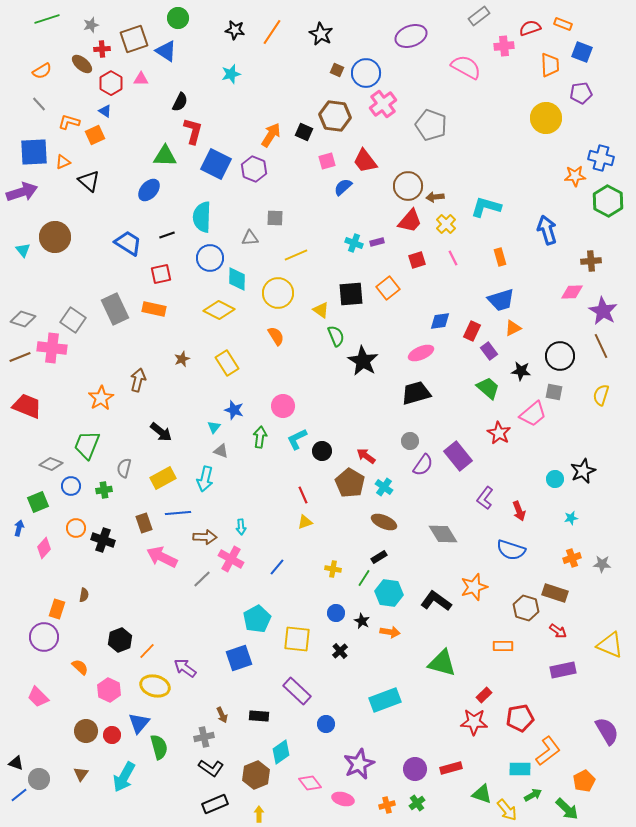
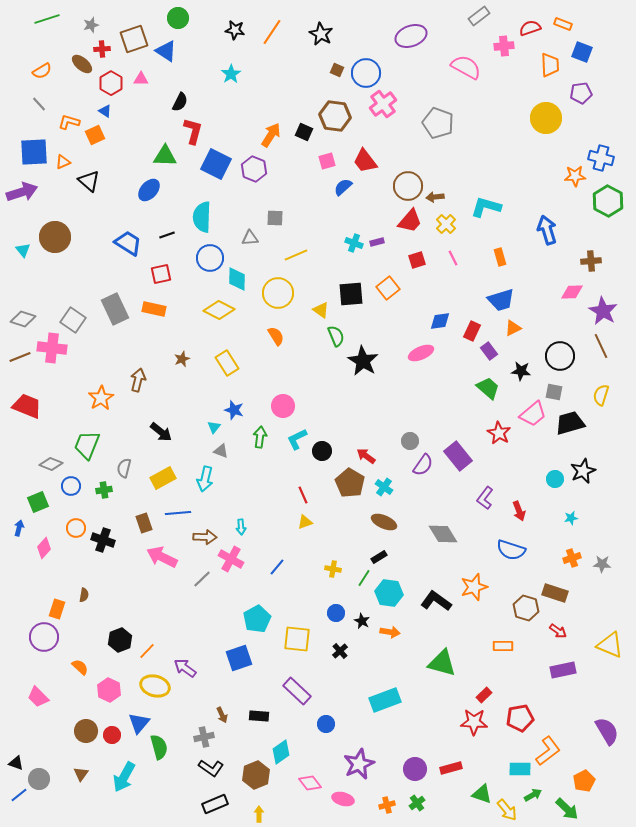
cyan star at (231, 74): rotated 18 degrees counterclockwise
gray pentagon at (431, 125): moved 7 px right, 2 px up
black trapezoid at (416, 393): moved 154 px right, 30 px down
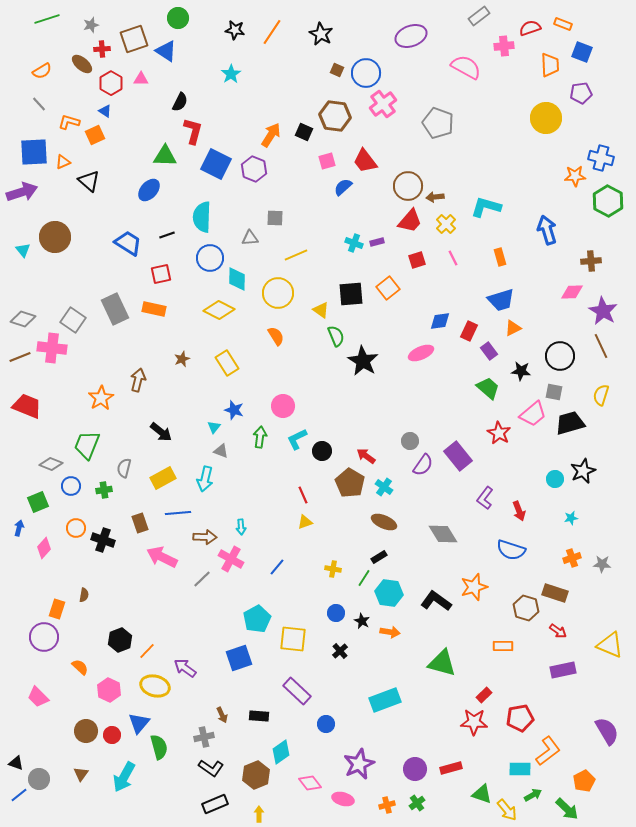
red rectangle at (472, 331): moved 3 px left
brown rectangle at (144, 523): moved 4 px left
yellow square at (297, 639): moved 4 px left
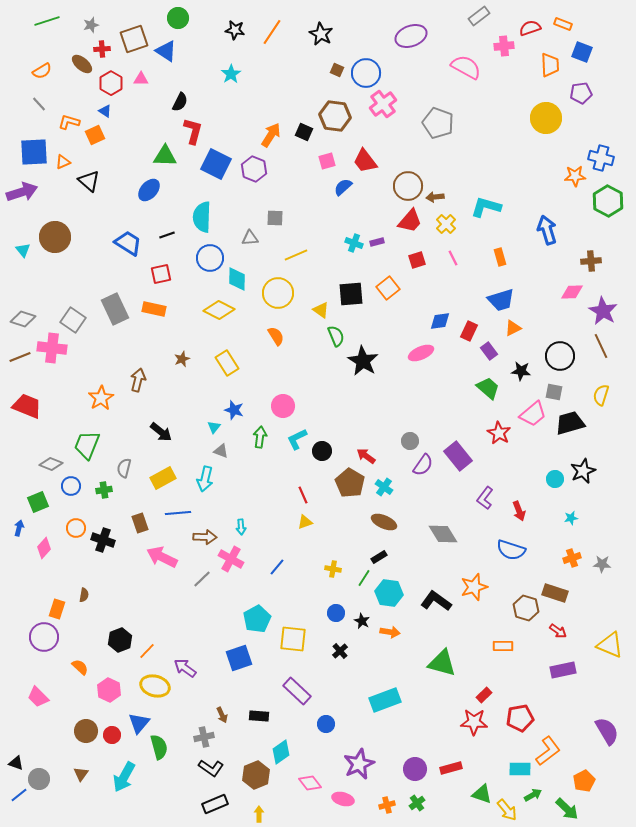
green line at (47, 19): moved 2 px down
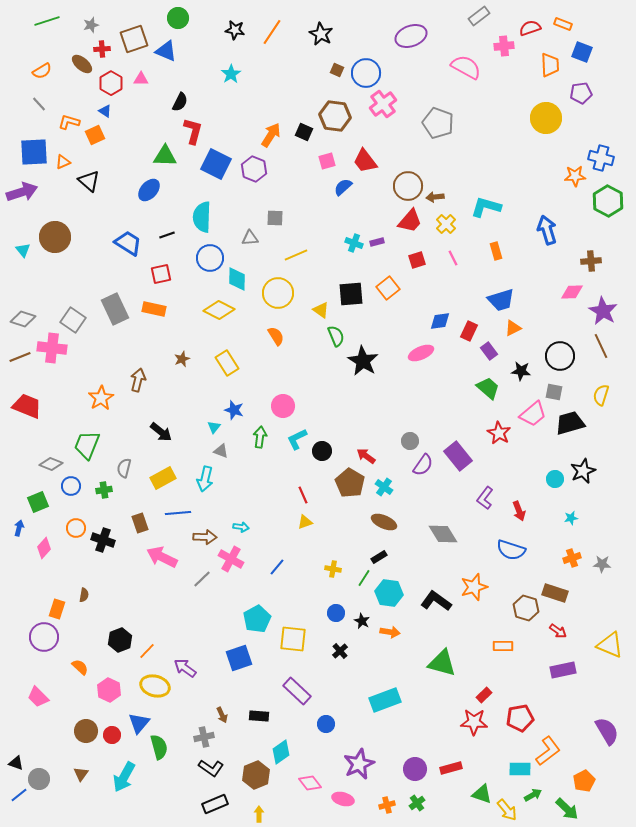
blue triangle at (166, 51): rotated 10 degrees counterclockwise
orange rectangle at (500, 257): moved 4 px left, 6 px up
cyan arrow at (241, 527): rotated 77 degrees counterclockwise
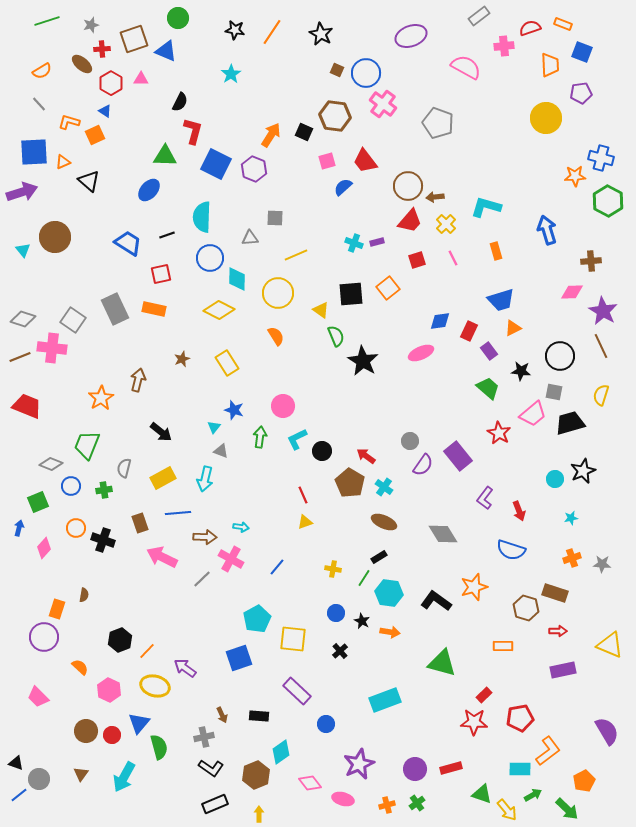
pink cross at (383, 104): rotated 16 degrees counterclockwise
red arrow at (558, 631): rotated 36 degrees counterclockwise
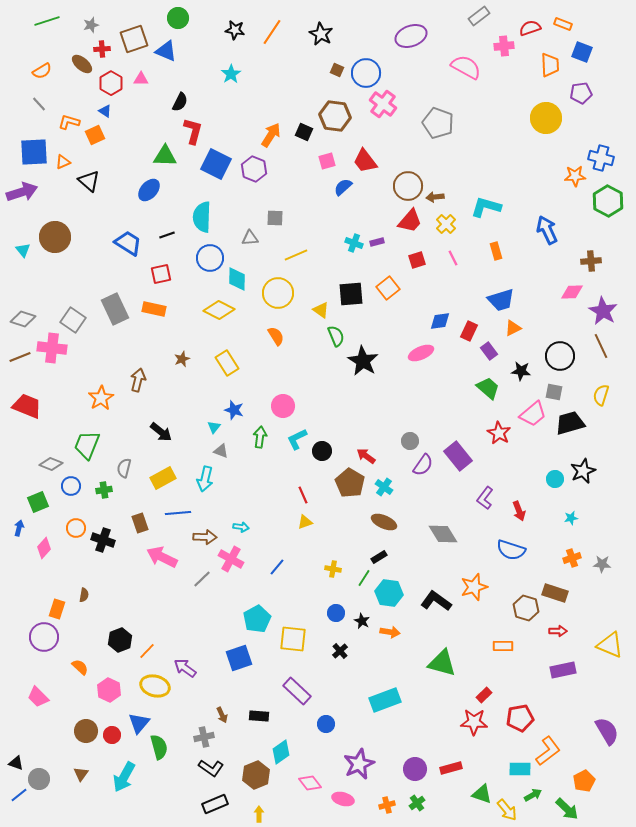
blue arrow at (547, 230): rotated 8 degrees counterclockwise
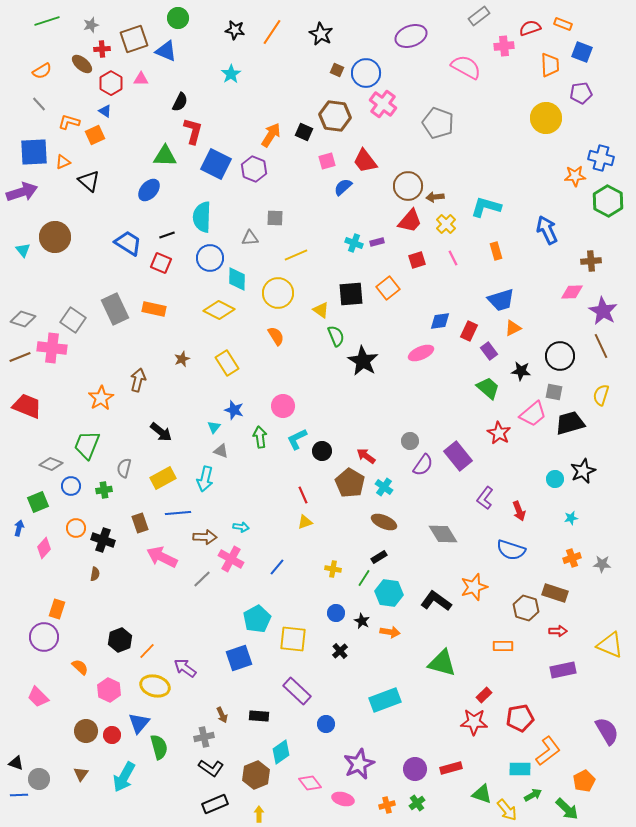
red square at (161, 274): moved 11 px up; rotated 35 degrees clockwise
green arrow at (260, 437): rotated 15 degrees counterclockwise
brown semicircle at (84, 595): moved 11 px right, 21 px up
blue line at (19, 795): rotated 36 degrees clockwise
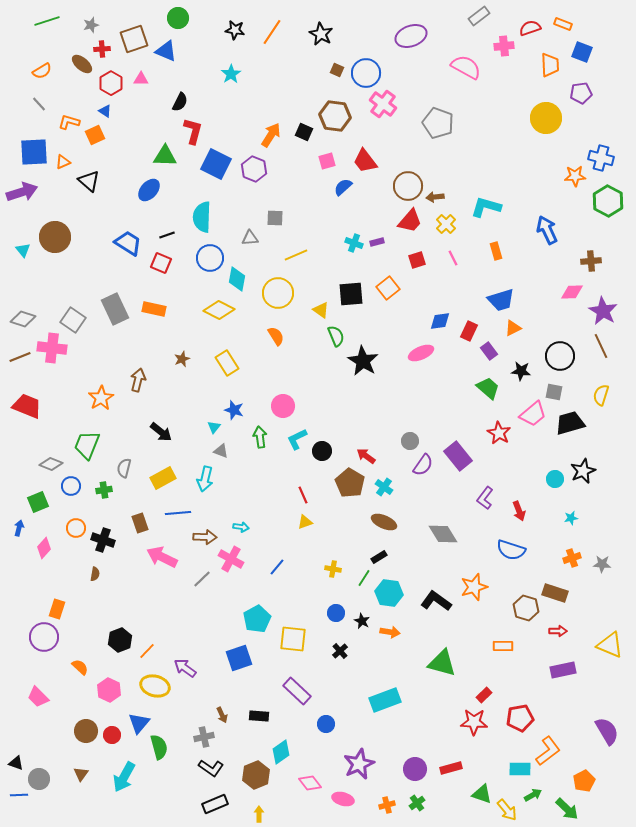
cyan diamond at (237, 279): rotated 10 degrees clockwise
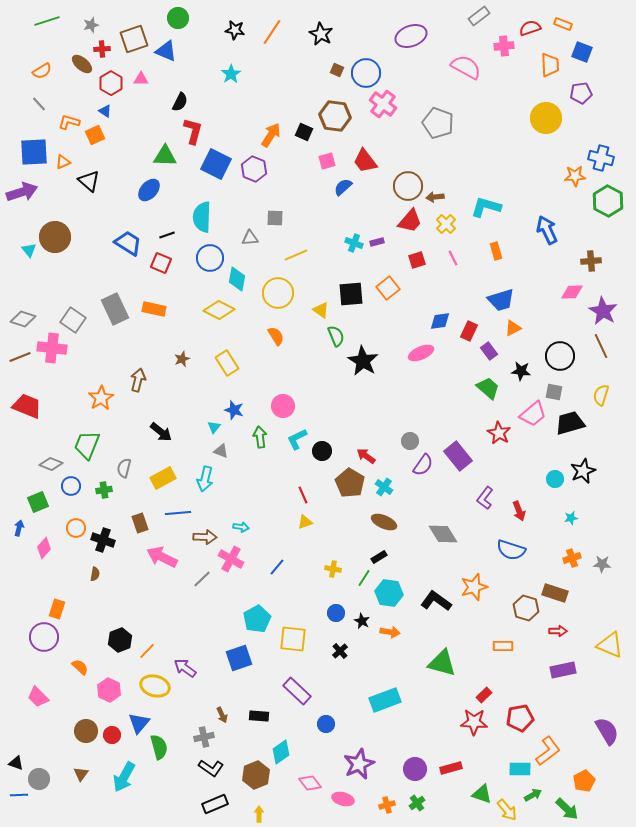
cyan triangle at (23, 250): moved 6 px right
